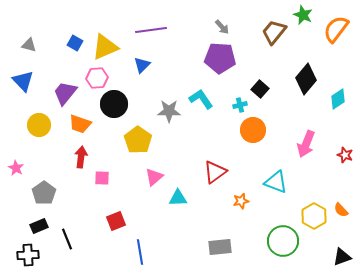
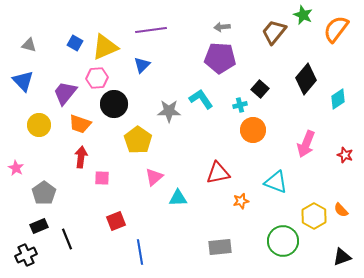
gray arrow at (222, 27): rotated 126 degrees clockwise
red triangle at (215, 172): moved 3 px right, 1 px down; rotated 25 degrees clockwise
black cross at (28, 255): moved 2 px left; rotated 20 degrees counterclockwise
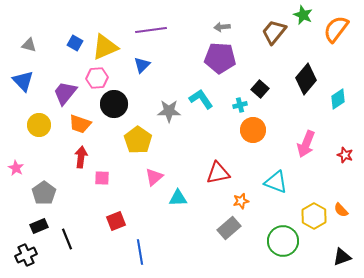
gray rectangle at (220, 247): moved 9 px right, 19 px up; rotated 35 degrees counterclockwise
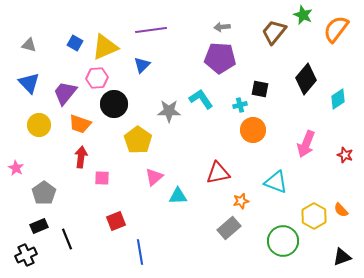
blue triangle at (23, 81): moved 6 px right, 2 px down
black square at (260, 89): rotated 30 degrees counterclockwise
cyan triangle at (178, 198): moved 2 px up
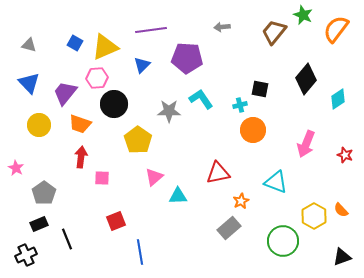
purple pentagon at (220, 58): moved 33 px left
orange star at (241, 201): rotated 14 degrees counterclockwise
black rectangle at (39, 226): moved 2 px up
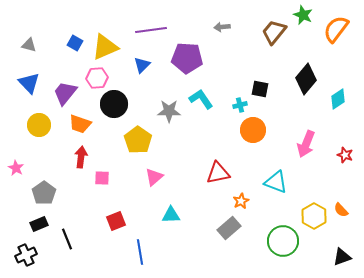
cyan triangle at (178, 196): moved 7 px left, 19 px down
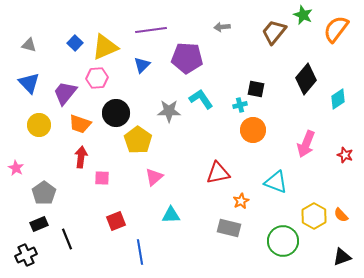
blue square at (75, 43): rotated 14 degrees clockwise
black square at (260, 89): moved 4 px left
black circle at (114, 104): moved 2 px right, 9 px down
orange semicircle at (341, 210): moved 5 px down
gray rectangle at (229, 228): rotated 55 degrees clockwise
